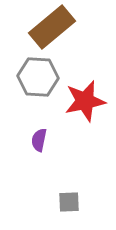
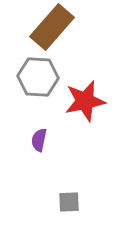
brown rectangle: rotated 9 degrees counterclockwise
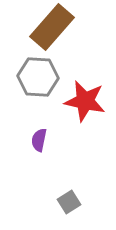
red star: rotated 24 degrees clockwise
gray square: rotated 30 degrees counterclockwise
